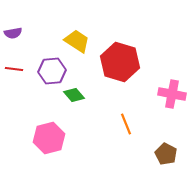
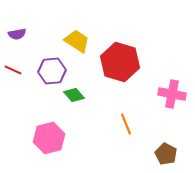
purple semicircle: moved 4 px right, 1 px down
red line: moved 1 px left, 1 px down; rotated 18 degrees clockwise
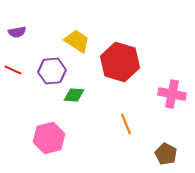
purple semicircle: moved 2 px up
green diamond: rotated 45 degrees counterclockwise
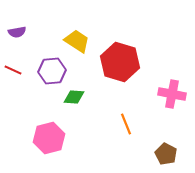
green diamond: moved 2 px down
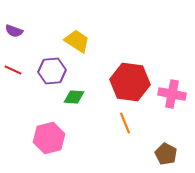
purple semicircle: moved 3 px left, 1 px up; rotated 30 degrees clockwise
red hexagon: moved 10 px right, 20 px down; rotated 9 degrees counterclockwise
orange line: moved 1 px left, 1 px up
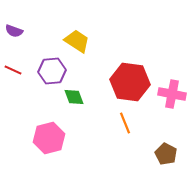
green diamond: rotated 65 degrees clockwise
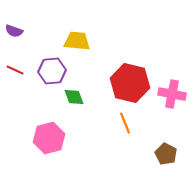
yellow trapezoid: rotated 28 degrees counterclockwise
red line: moved 2 px right
red hexagon: moved 1 px down; rotated 6 degrees clockwise
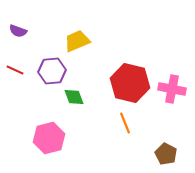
purple semicircle: moved 4 px right
yellow trapezoid: rotated 28 degrees counterclockwise
pink cross: moved 5 px up
